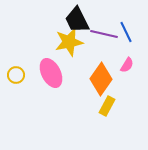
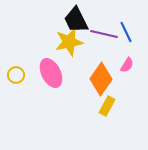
black trapezoid: moved 1 px left
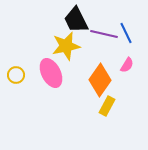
blue line: moved 1 px down
yellow star: moved 3 px left, 4 px down
orange diamond: moved 1 px left, 1 px down
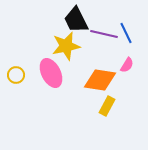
orange diamond: rotated 64 degrees clockwise
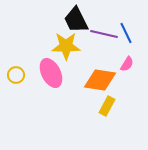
yellow star: rotated 12 degrees clockwise
pink semicircle: moved 1 px up
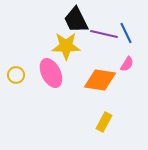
yellow rectangle: moved 3 px left, 16 px down
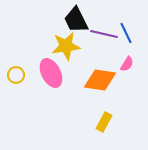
yellow star: rotated 8 degrees counterclockwise
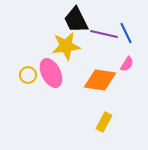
yellow circle: moved 12 px right
